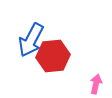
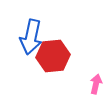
blue arrow: moved 3 px up; rotated 16 degrees counterclockwise
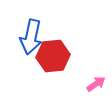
pink arrow: rotated 42 degrees clockwise
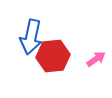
pink arrow: moved 25 px up
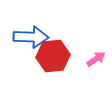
blue arrow: rotated 100 degrees counterclockwise
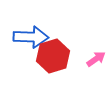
red hexagon: rotated 12 degrees counterclockwise
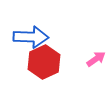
red hexagon: moved 9 px left, 6 px down; rotated 8 degrees counterclockwise
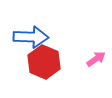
red hexagon: rotated 12 degrees counterclockwise
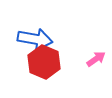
blue arrow: moved 4 px right, 2 px down; rotated 8 degrees clockwise
